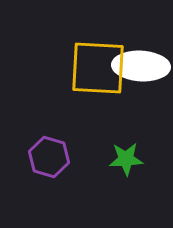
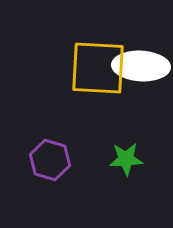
purple hexagon: moved 1 px right, 3 px down
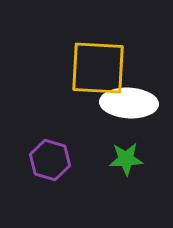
white ellipse: moved 12 px left, 37 px down
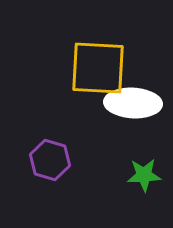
white ellipse: moved 4 px right
green star: moved 18 px right, 16 px down
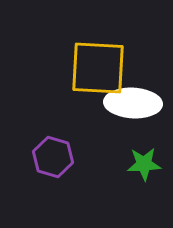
purple hexagon: moved 3 px right, 3 px up
green star: moved 11 px up
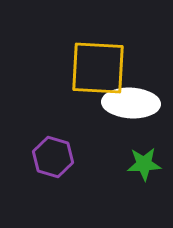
white ellipse: moved 2 px left
